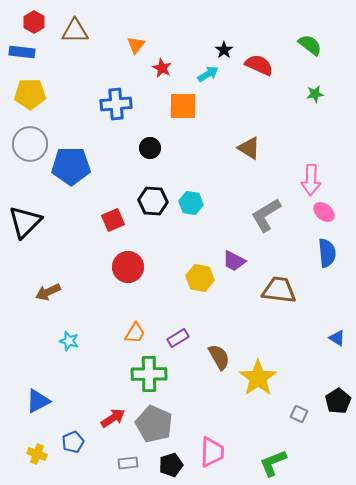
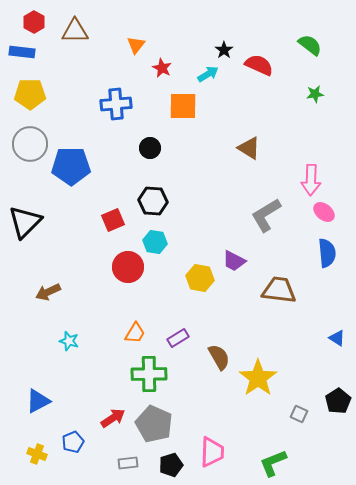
cyan hexagon at (191, 203): moved 36 px left, 39 px down
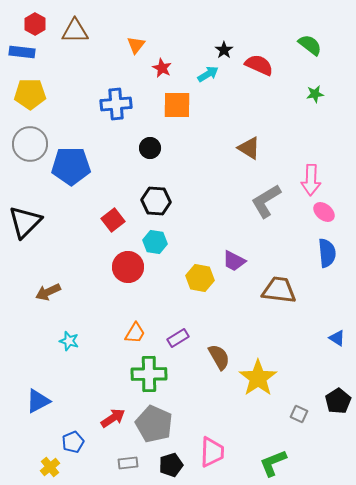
red hexagon at (34, 22): moved 1 px right, 2 px down
orange square at (183, 106): moved 6 px left, 1 px up
black hexagon at (153, 201): moved 3 px right
gray L-shape at (266, 215): moved 14 px up
red square at (113, 220): rotated 15 degrees counterclockwise
yellow cross at (37, 454): moved 13 px right, 13 px down; rotated 30 degrees clockwise
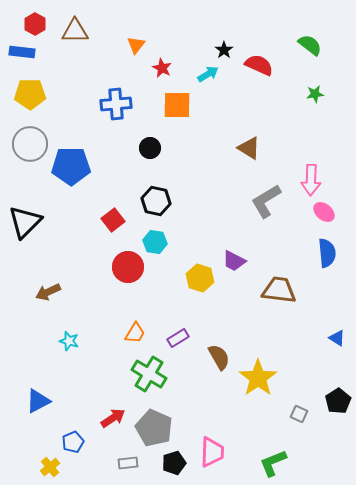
black hexagon at (156, 201): rotated 8 degrees clockwise
yellow hexagon at (200, 278): rotated 8 degrees clockwise
green cross at (149, 374): rotated 32 degrees clockwise
gray pentagon at (154, 424): moved 4 px down
black pentagon at (171, 465): moved 3 px right, 2 px up
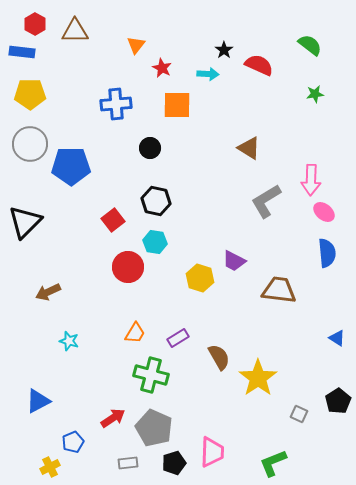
cyan arrow at (208, 74): rotated 35 degrees clockwise
green cross at (149, 374): moved 2 px right, 1 px down; rotated 16 degrees counterclockwise
yellow cross at (50, 467): rotated 12 degrees clockwise
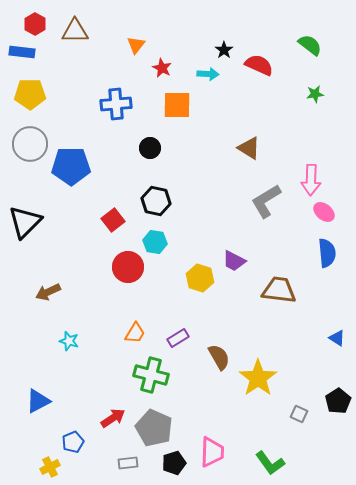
green L-shape at (273, 463): moved 3 px left; rotated 104 degrees counterclockwise
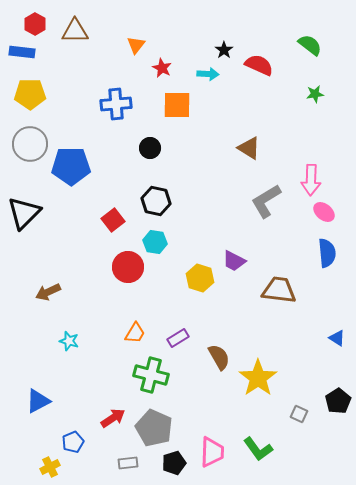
black triangle at (25, 222): moved 1 px left, 9 px up
green L-shape at (270, 463): moved 12 px left, 14 px up
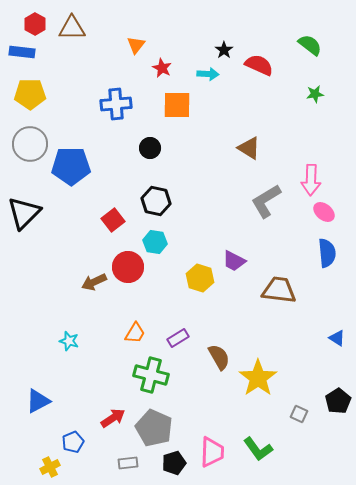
brown triangle at (75, 31): moved 3 px left, 3 px up
brown arrow at (48, 292): moved 46 px right, 10 px up
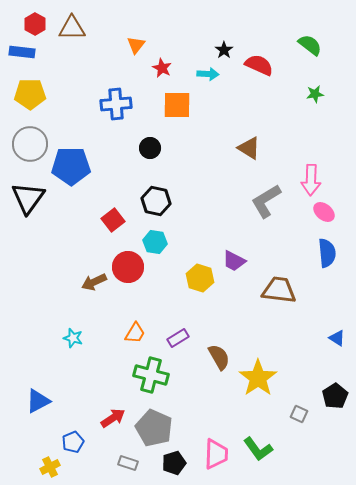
black triangle at (24, 213): moved 4 px right, 15 px up; rotated 9 degrees counterclockwise
cyan star at (69, 341): moved 4 px right, 3 px up
black pentagon at (338, 401): moved 3 px left, 5 px up
pink trapezoid at (212, 452): moved 4 px right, 2 px down
gray rectangle at (128, 463): rotated 24 degrees clockwise
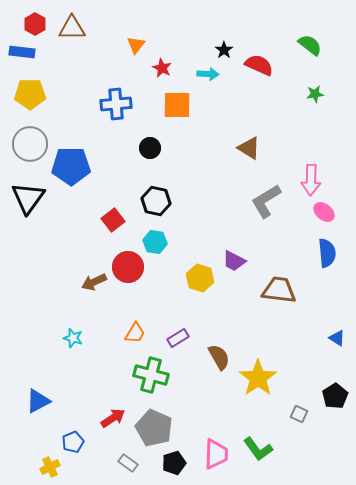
gray rectangle at (128, 463): rotated 18 degrees clockwise
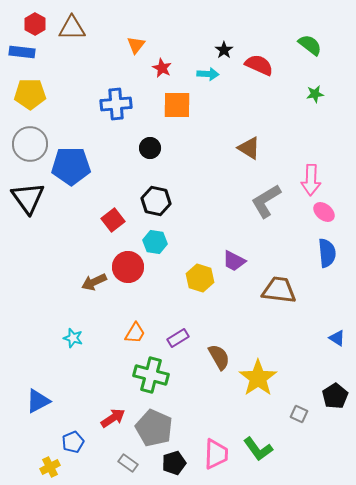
black triangle at (28, 198): rotated 12 degrees counterclockwise
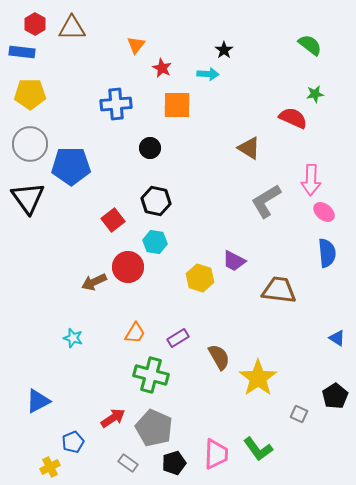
red semicircle at (259, 65): moved 34 px right, 53 px down
